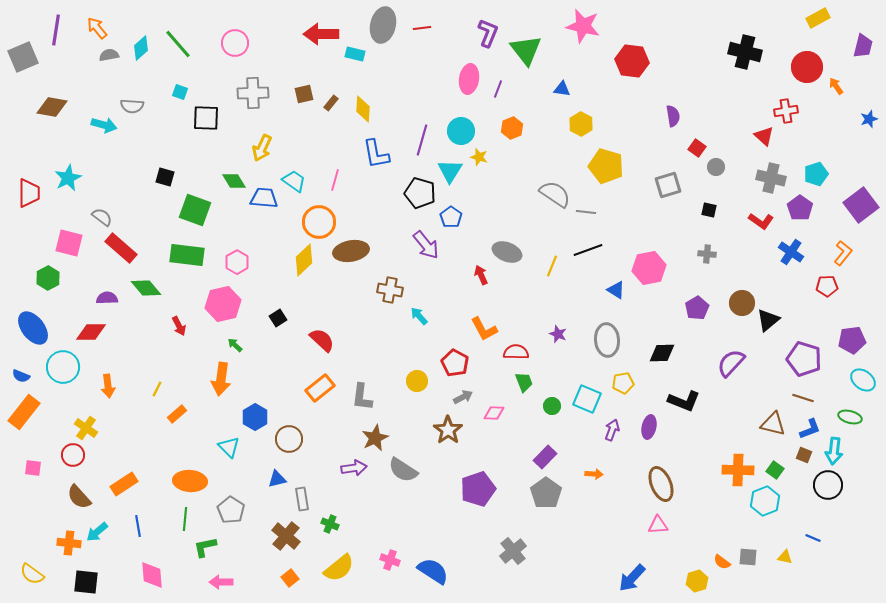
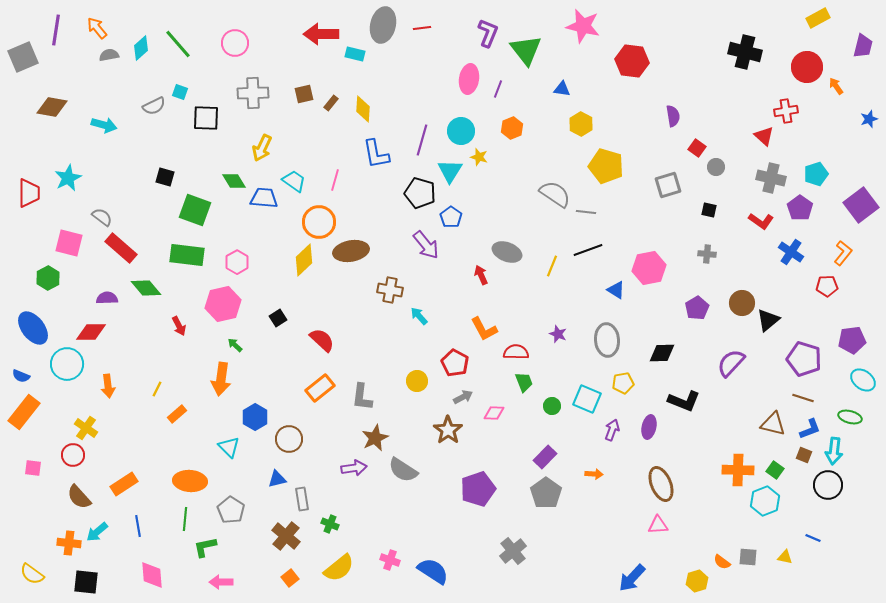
gray semicircle at (132, 106): moved 22 px right; rotated 30 degrees counterclockwise
cyan circle at (63, 367): moved 4 px right, 3 px up
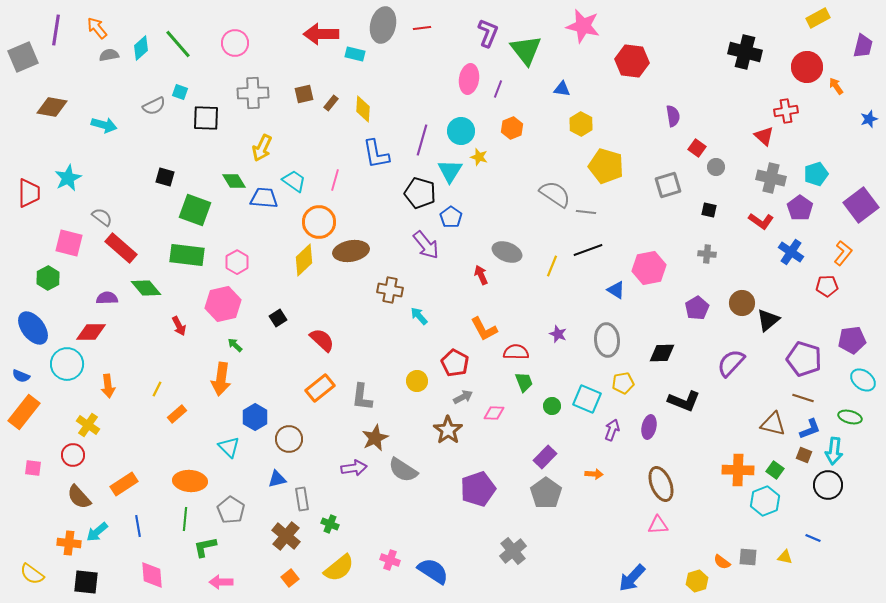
yellow cross at (86, 428): moved 2 px right, 3 px up
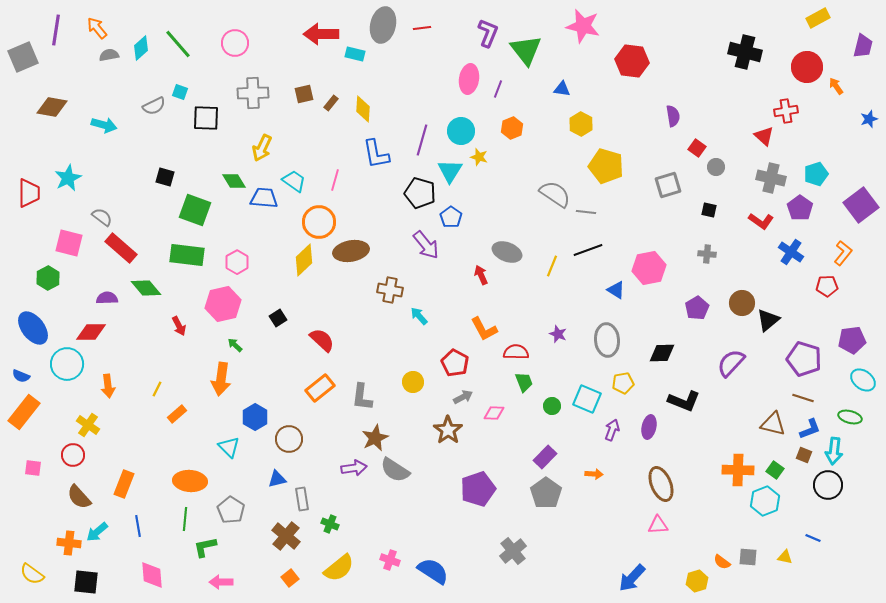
yellow circle at (417, 381): moved 4 px left, 1 px down
gray semicircle at (403, 470): moved 8 px left
orange rectangle at (124, 484): rotated 36 degrees counterclockwise
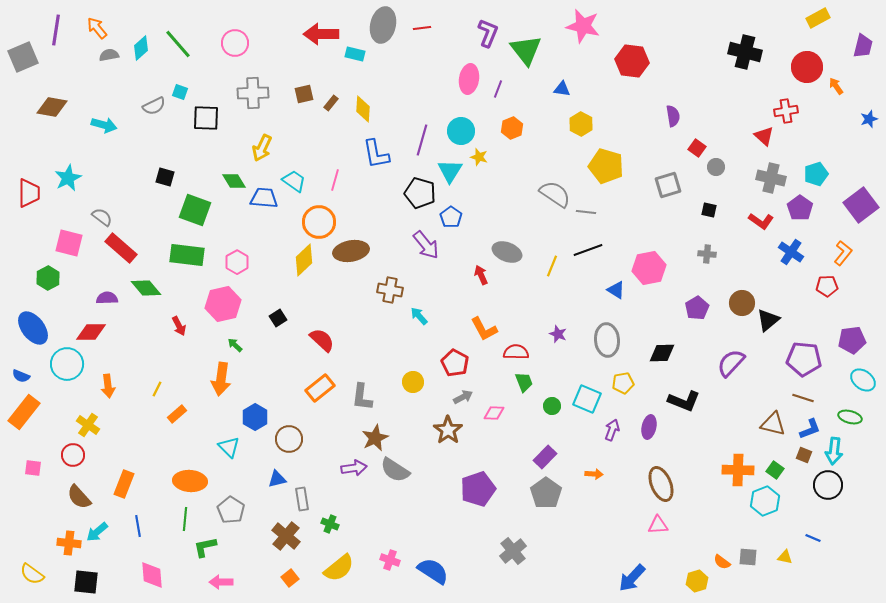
purple pentagon at (804, 359): rotated 12 degrees counterclockwise
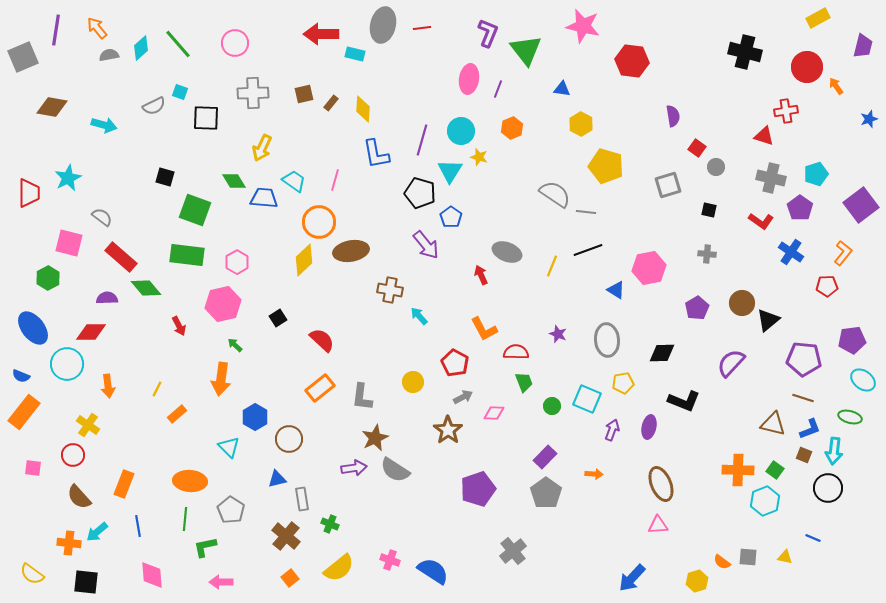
red triangle at (764, 136): rotated 25 degrees counterclockwise
red rectangle at (121, 248): moved 9 px down
black circle at (828, 485): moved 3 px down
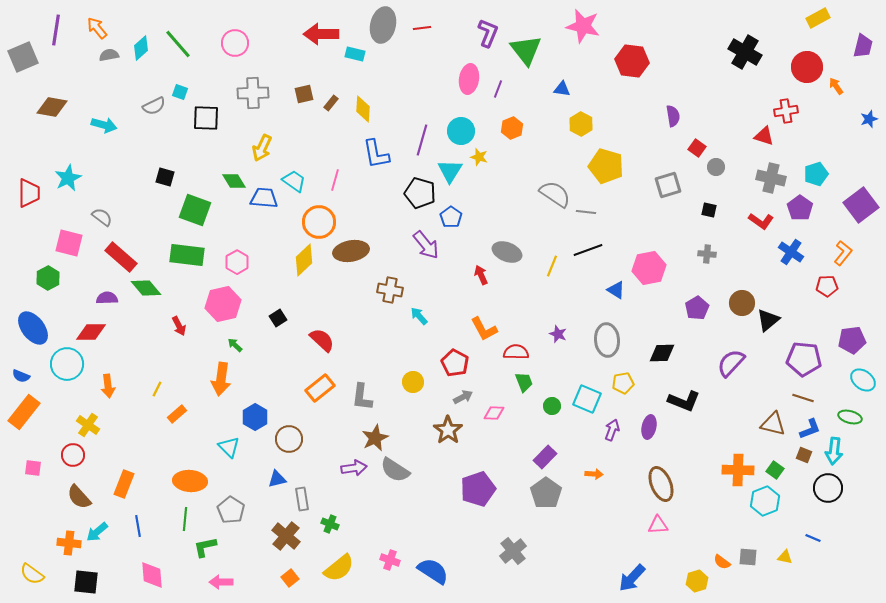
black cross at (745, 52): rotated 16 degrees clockwise
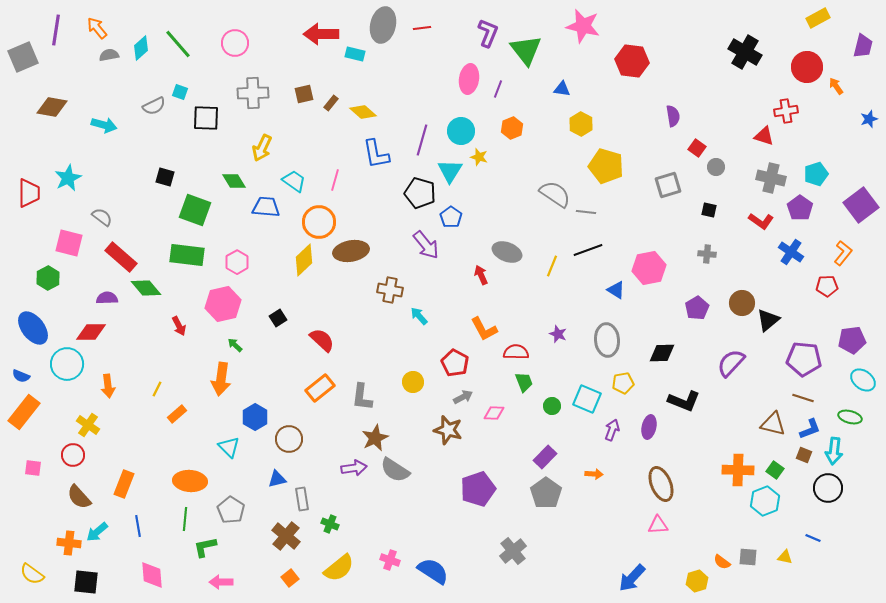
yellow diamond at (363, 109): moved 3 px down; rotated 52 degrees counterclockwise
blue trapezoid at (264, 198): moved 2 px right, 9 px down
brown star at (448, 430): rotated 20 degrees counterclockwise
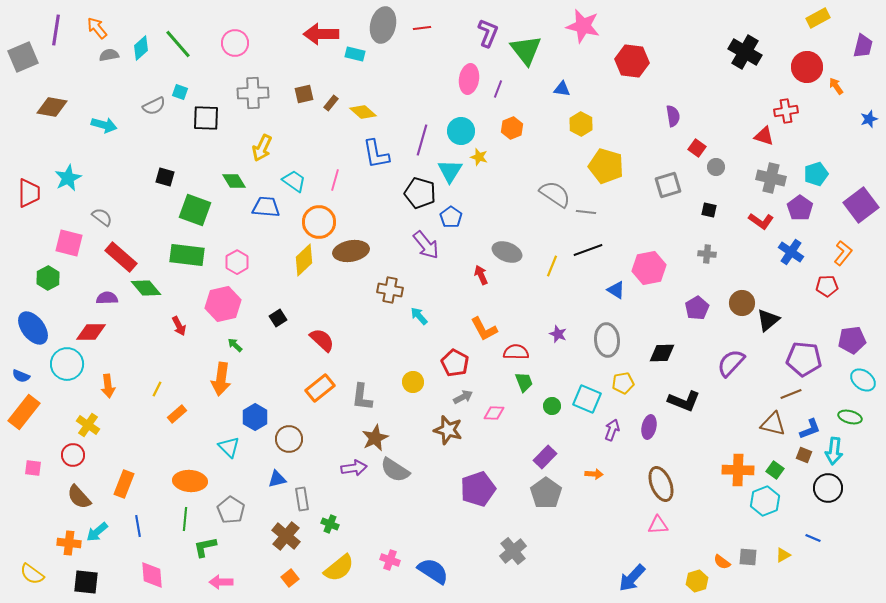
brown line at (803, 398): moved 12 px left, 4 px up; rotated 40 degrees counterclockwise
yellow triangle at (785, 557): moved 2 px left, 2 px up; rotated 42 degrees counterclockwise
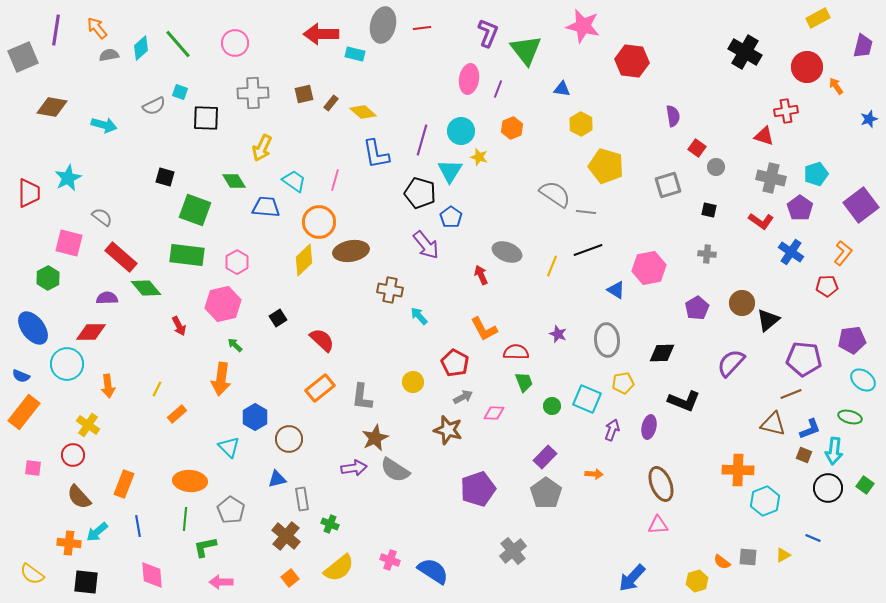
green square at (775, 470): moved 90 px right, 15 px down
